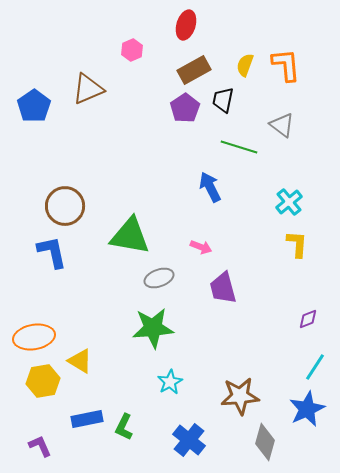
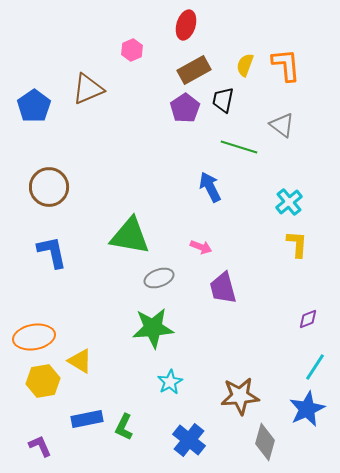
brown circle: moved 16 px left, 19 px up
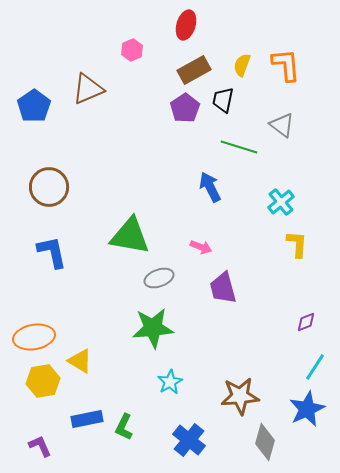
yellow semicircle: moved 3 px left
cyan cross: moved 8 px left
purple diamond: moved 2 px left, 3 px down
